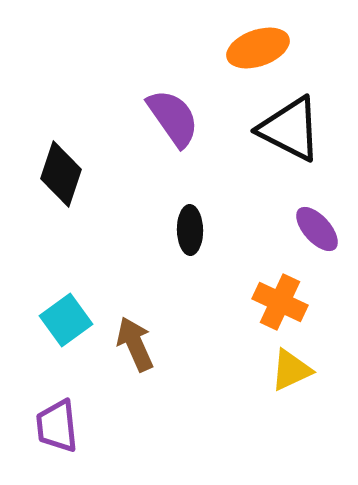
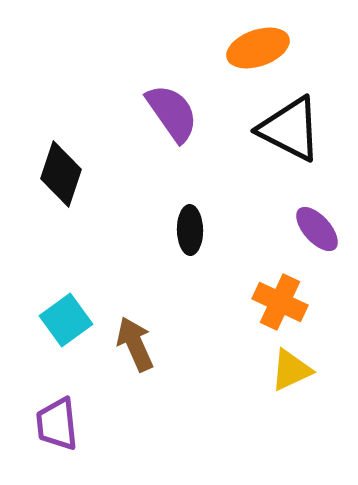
purple semicircle: moved 1 px left, 5 px up
purple trapezoid: moved 2 px up
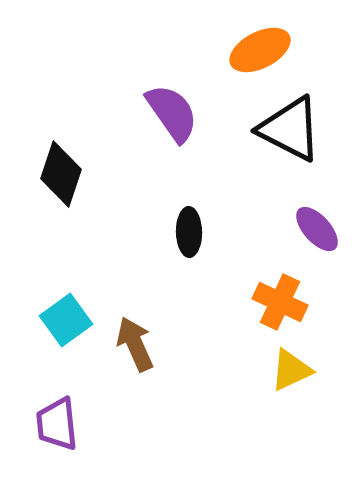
orange ellipse: moved 2 px right, 2 px down; rotated 8 degrees counterclockwise
black ellipse: moved 1 px left, 2 px down
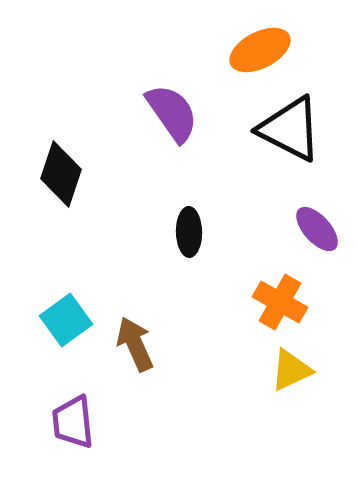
orange cross: rotated 4 degrees clockwise
purple trapezoid: moved 16 px right, 2 px up
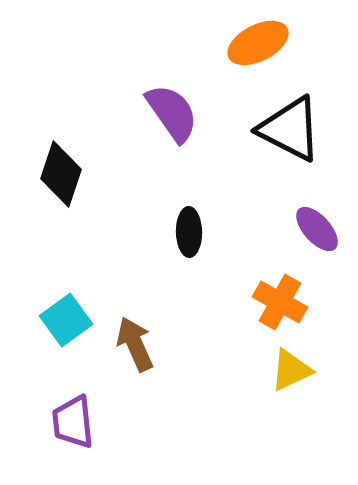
orange ellipse: moved 2 px left, 7 px up
